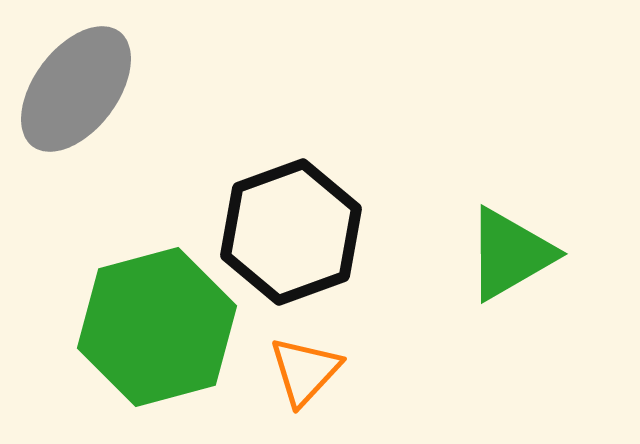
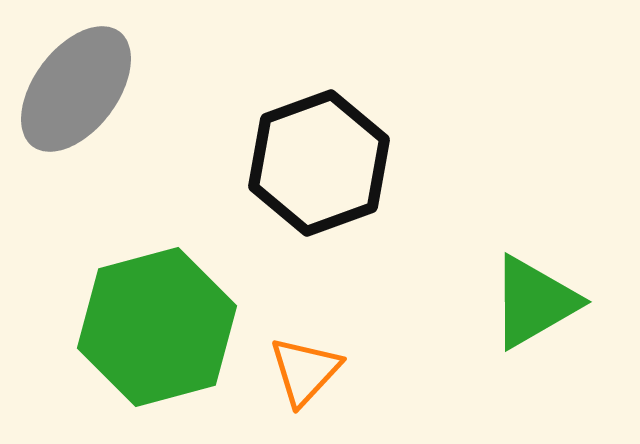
black hexagon: moved 28 px right, 69 px up
green triangle: moved 24 px right, 48 px down
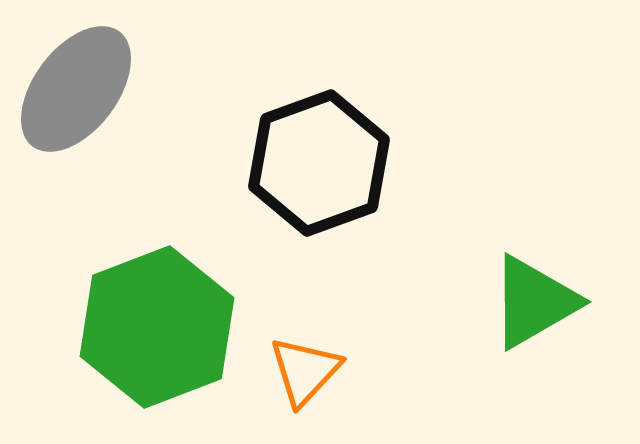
green hexagon: rotated 6 degrees counterclockwise
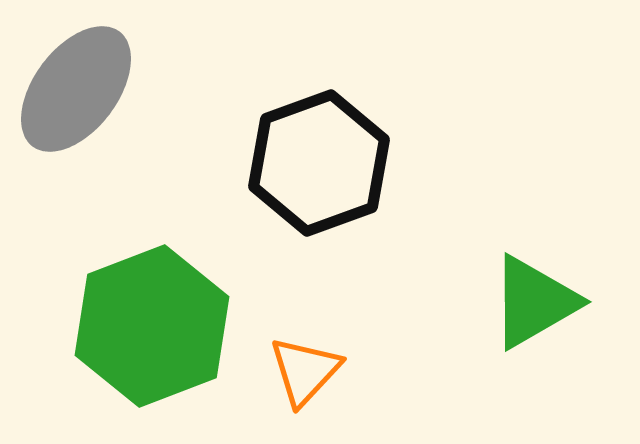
green hexagon: moved 5 px left, 1 px up
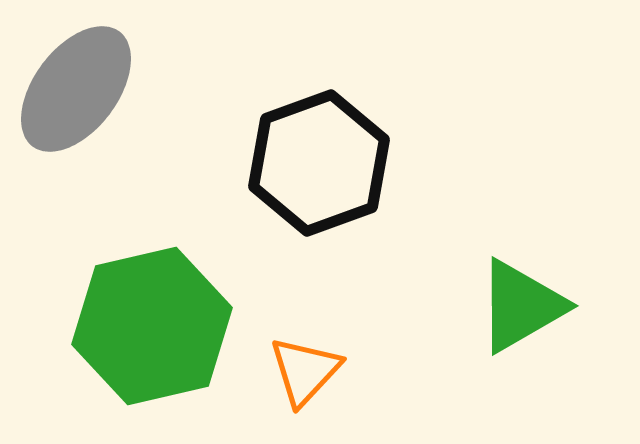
green triangle: moved 13 px left, 4 px down
green hexagon: rotated 8 degrees clockwise
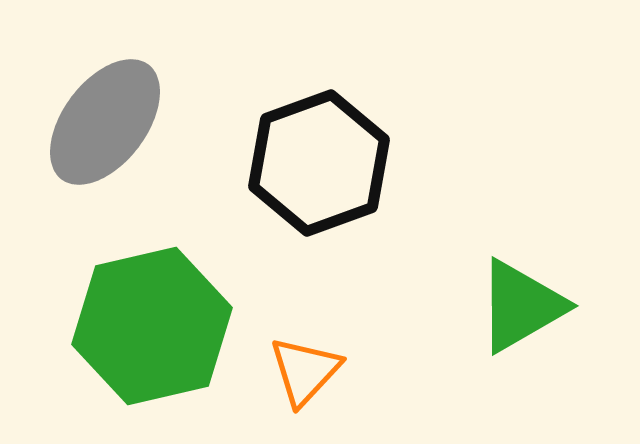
gray ellipse: moved 29 px right, 33 px down
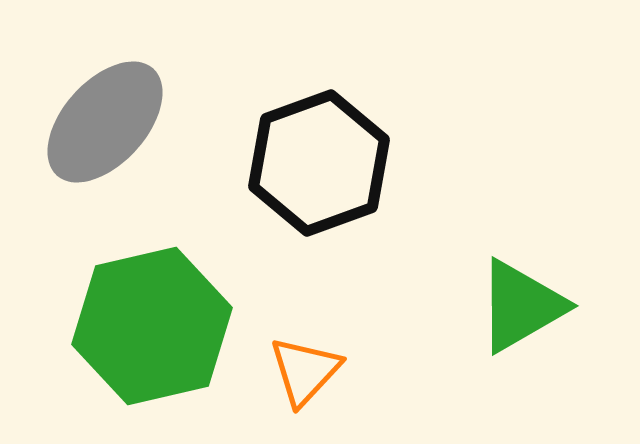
gray ellipse: rotated 5 degrees clockwise
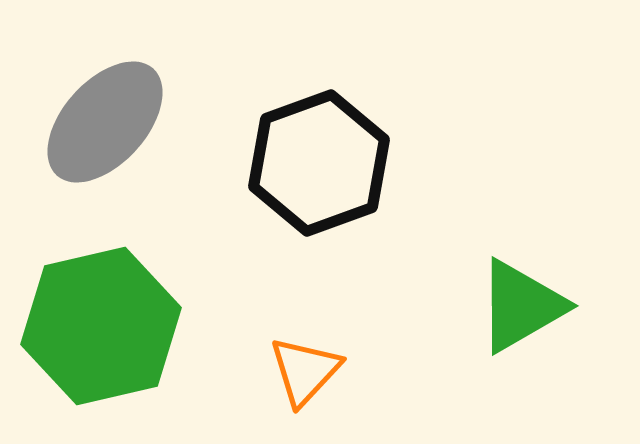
green hexagon: moved 51 px left
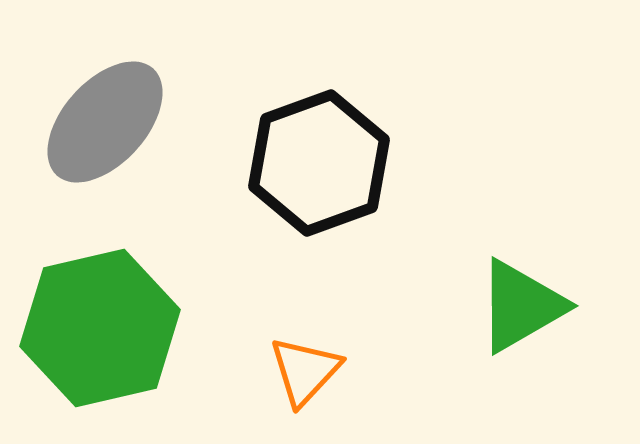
green hexagon: moved 1 px left, 2 px down
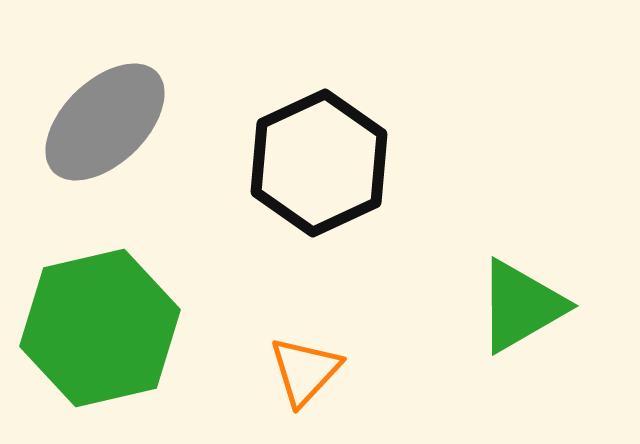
gray ellipse: rotated 4 degrees clockwise
black hexagon: rotated 5 degrees counterclockwise
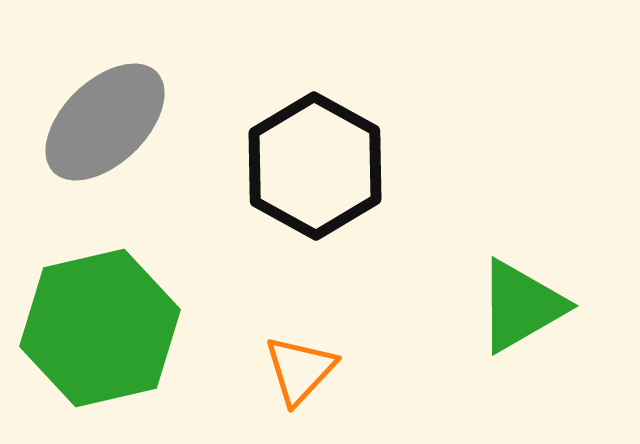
black hexagon: moved 4 px left, 3 px down; rotated 6 degrees counterclockwise
orange triangle: moved 5 px left, 1 px up
